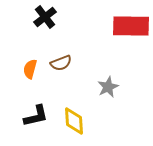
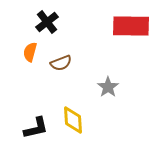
black cross: moved 2 px right, 5 px down
orange semicircle: moved 17 px up
gray star: rotated 10 degrees counterclockwise
black L-shape: moved 12 px down
yellow diamond: moved 1 px left, 1 px up
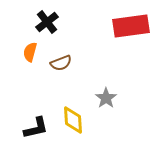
red rectangle: rotated 9 degrees counterclockwise
gray star: moved 2 px left, 11 px down
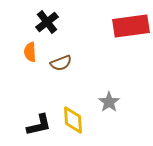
orange semicircle: rotated 18 degrees counterclockwise
gray star: moved 3 px right, 4 px down
black L-shape: moved 3 px right, 3 px up
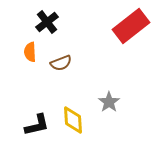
red rectangle: rotated 30 degrees counterclockwise
black L-shape: moved 2 px left
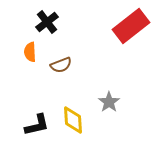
brown semicircle: moved 2 px down
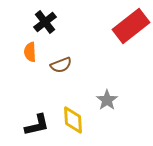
black cross: moved 2 px left
gray star: moved 2 px left, 2 px up
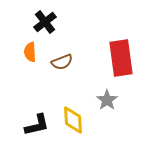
red rectangle: moved 10 px left, 32 px down; rotated 60 degrees counterclockwise
brown semicircle: moved 1 px right, 3 px up
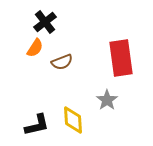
orange semicircle: moved 5 px right, 4 px up; rotated 144 degrees counterclockwise
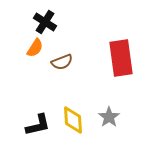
black cross: rotated 20 degrees counterclockwise
gray star: moved 2 px right, 17 px down
black L-shape: moved 1 px right
